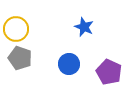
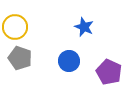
yellow circle: moved 1 px left, 2 px up
blue circle: moved 3 px up
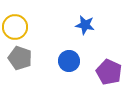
blue star: moved 1 px right, 2 px up; rotated 12 degrees counterclockwise
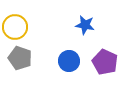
purple pentagon: moved 4 px left, 10 px up
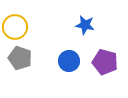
purple pentagon: rotated 10 degrees counterclockwise
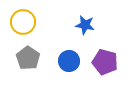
yellow circle: moved 8 px right, 5 px up
gray pentagon: moved 8 px right; rotated 15 degrees clockwise
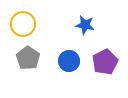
yellow circle: moved 2 px down
purple pentagon: rotated 30 degrees clockwise
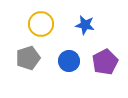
yellow circle: moved 18 px right
gray pentagon: rotated 20 degrees clockwise
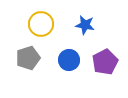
blue circle: moved 1 px up
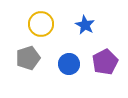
blue star: rotated 18 degrees clockwise
blue circle: moved 4 px down
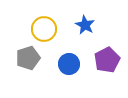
yellow circle: moved 3 px right, 5 px down
purple pentagon: moved 2 px right, 2 px up
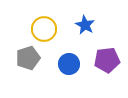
purple pentagon: rotated 20 degrees clockwise
